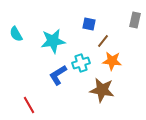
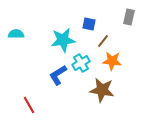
gray rectangle: moved 6 px left, 3 px up
cyan semicircle: rotated 119 degrees clockwise
cyan star: moved 10 px right, 1 px up
cyan cross: rotated 12 degrees counterclockwise
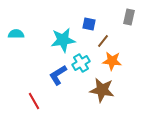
red line: moved 5 px right, 4 px up
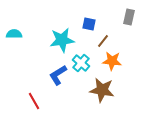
cyan semicircle: moved 2 px left
cyan star: moved 1 px left
cyan cross: rotated 18 degrees counterclockwise
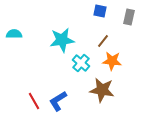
blue square: moved 11 px right, 13 px up
blue L-shape: moved 26 px down
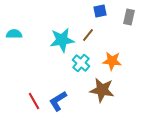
blue square: rotated 24 degrees counterclockwise
brown line: moved 15 px left, 6 px up
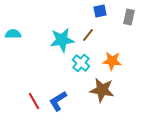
cyan semicircle: moved 1 px left
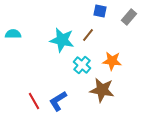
blue square: rotated 24 degrees clockwise
gray rectangle: rotated 28 degrees clockwise
cyan star: rotated 20 degrees clockwise
cyan cross: moved 1 px right, 2 px down
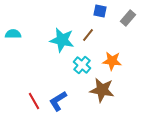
gray rectangle: moved 1 px left, 1 px down
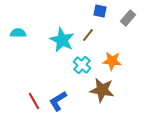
cyan semicircle: moved 5 px right, 1 px up
cyan star: rotated 15 degrees clockwise
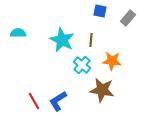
brown line: moved 3 px right, 5 px down; rotated 32 degrees counterclockwise
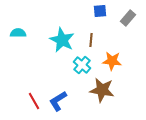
blue square: rotated 16 degrees counterclockwise
